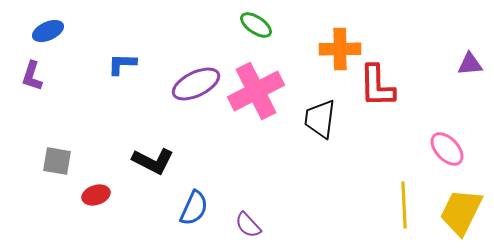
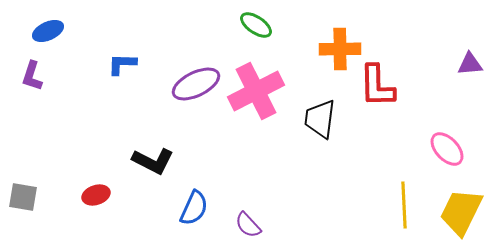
gray square: moved 34 px left, 36 px down
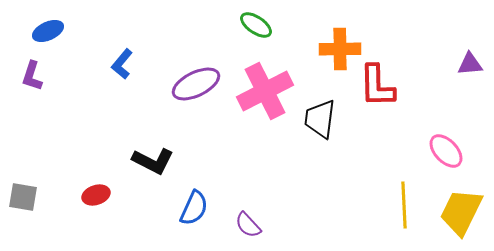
blue L-shape: rotated 52 degrees counterclockwise
pink cross: moved 9 px right
pink ellipse: moved 1 px left, 2 px down
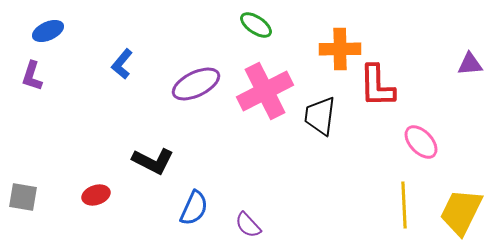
black trapezoid: moved 3 px up
pink ellipse: moved 25 px left, 9 px up
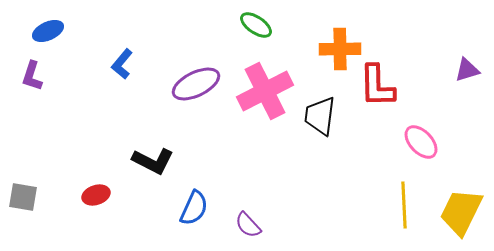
purple triangle: moved 3 px left, 6 px down; rotated 12 degrees counterclockwise
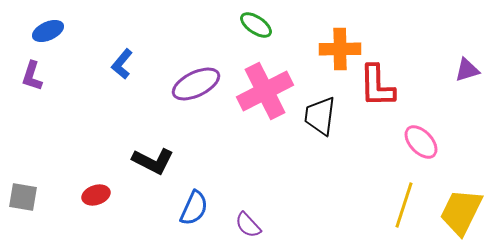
yellow line: rotated 21 degrees clockwise
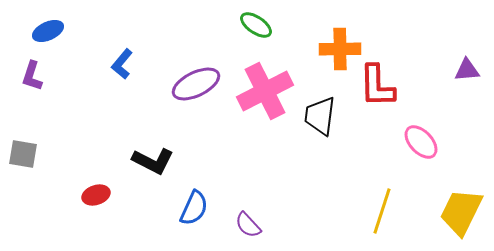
purple triangle: rotated 12 degrees clockwise
gray square: moved 43 px up
yellow line: moved 22 px left, 6 px down
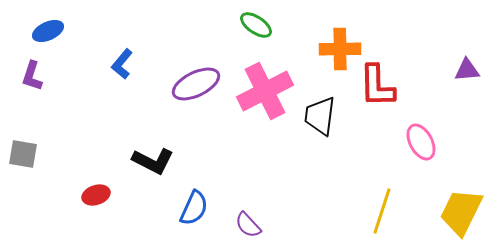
pink ellipse: rotated 15 degrees clockwise
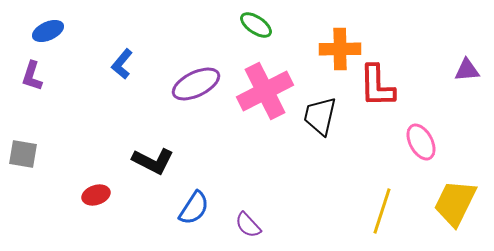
black trapezoid: rotated 6 degrees clockwise
blue semicircle: rotated 9 degrees clockwise
yellow trapezoid: moved 6 px left, 9 px up
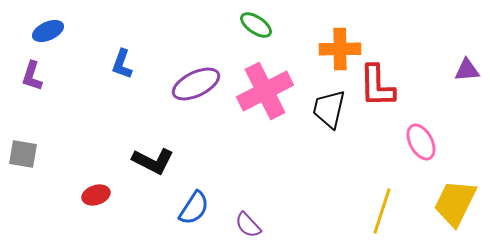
blue L-shape: rotated 20 degrees counterclockwise
black trapezoid: moved 9 px right, 7 px up
